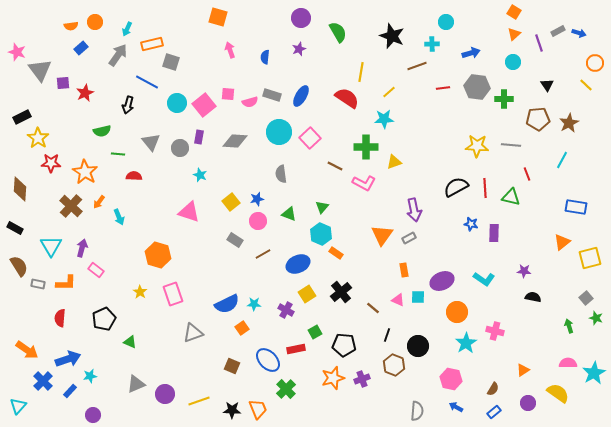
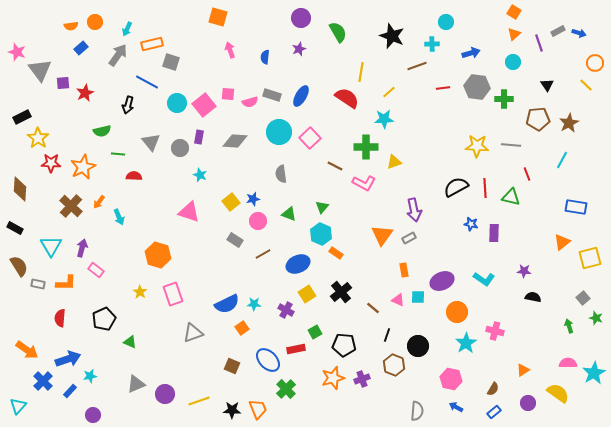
orange star at (85, 172): moved 2 px left, 5 px up; rotated 15 degrees clockwise
blue star at (257, 199): moved 4 px left
gray square at (586, 298): moved 3 px left
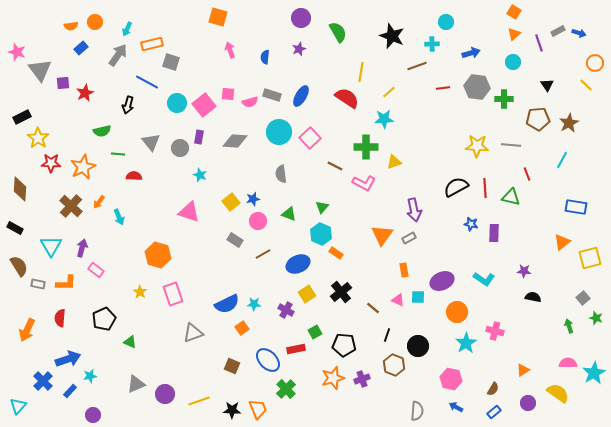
orange arrow at (27, 350): moved 20 px up; rotated 80 degrees clockwise
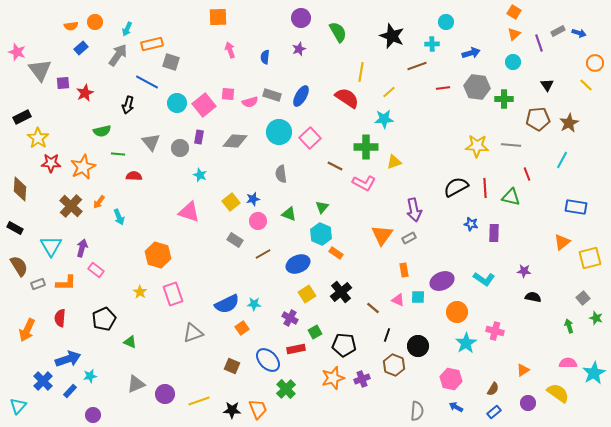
orange square at (218, 17): rotated 18 degrees counterclockwise
gray rectangle at (38, 284): rotated 32 degrees counterclockwise
purple cross at (286, 310): moved 4 px right, 8 px down
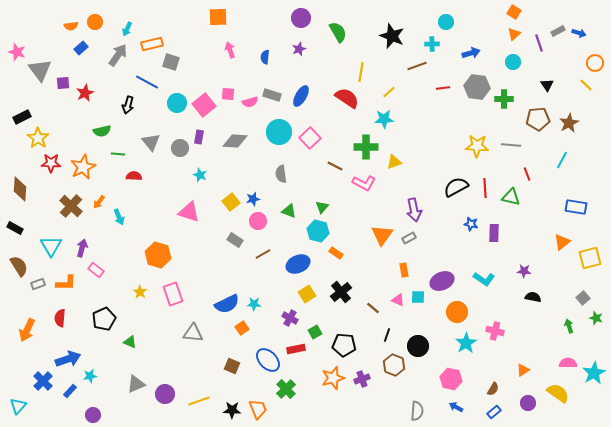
green triangle at (289, 214): moved 3 px up
cyan hexagon at (321, 234): moved 3 px left, 3 px up; rotated 10 degrees counterclockwise
gray triangle at (193, 333): rotated 25 degrees clockwise
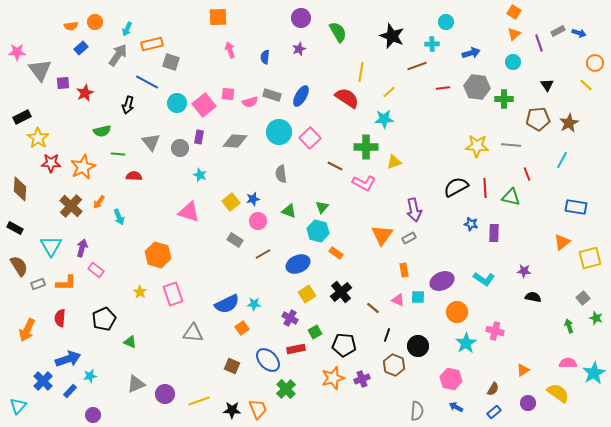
pink star at (17, 52): rotated 18 degrees counterclockwise
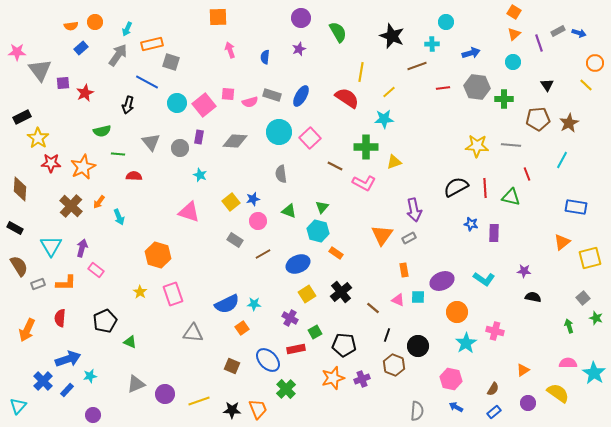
black pentagon at (104, 319): moved 1 px right, 2 px down
cyan star at (594, 373): rotated 10 degrees counterclockwise
blue rectangle at (70, 391): moved 3 px left, 1 px up
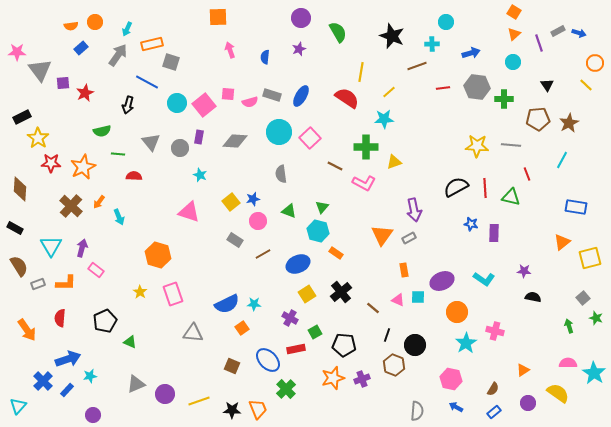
orange arrow at (27, 330): rotated 60 degrees counterclockwise
black circle at (418, 346): moved 3 px left, 1 px up
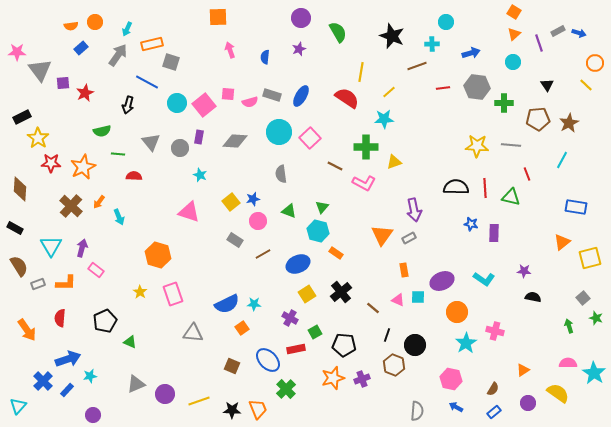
green cross at (504, 99): moved 4 px down
black semicircle at (456, 187): rotated 30 degrees clockwise
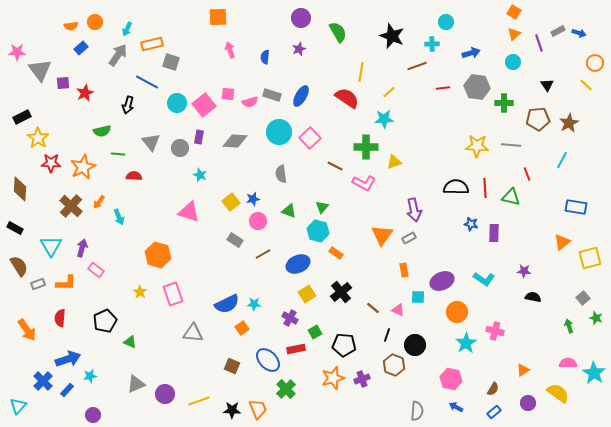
pink triangle at (398, 300): moved 10 px down
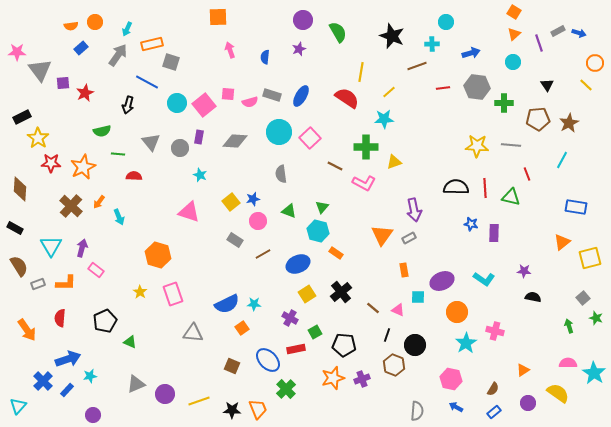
purple circle at (301, 18): moved 2 px right, 2 px down
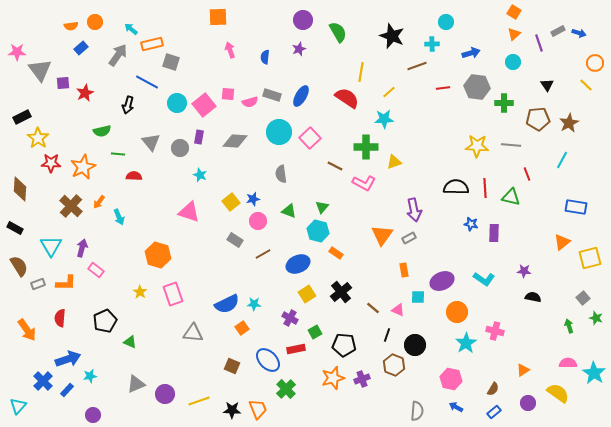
cyan arrow at (127, 29): moved 4 px right; rotated 104 degrees clockwise
